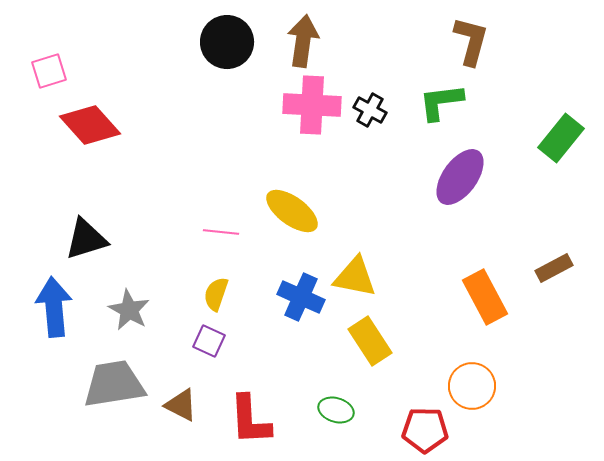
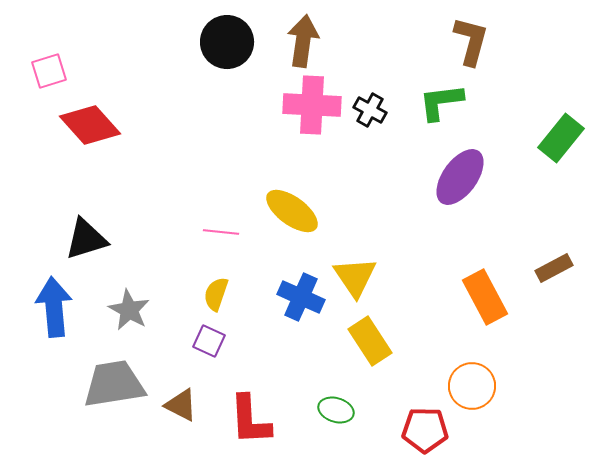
yellow triangle: rotated 45 degrees clockwise
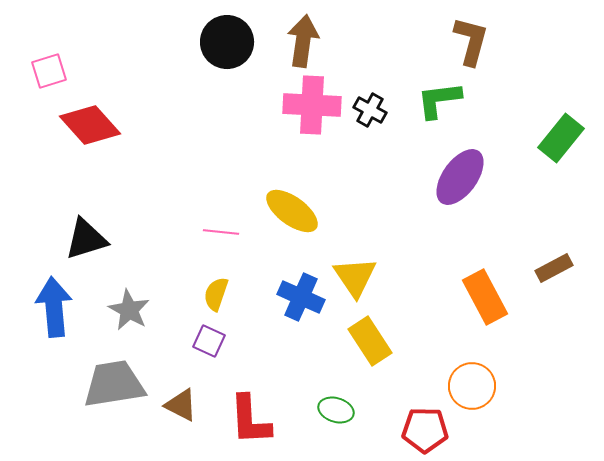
green L-shape: moved 2 px left, 2 px up
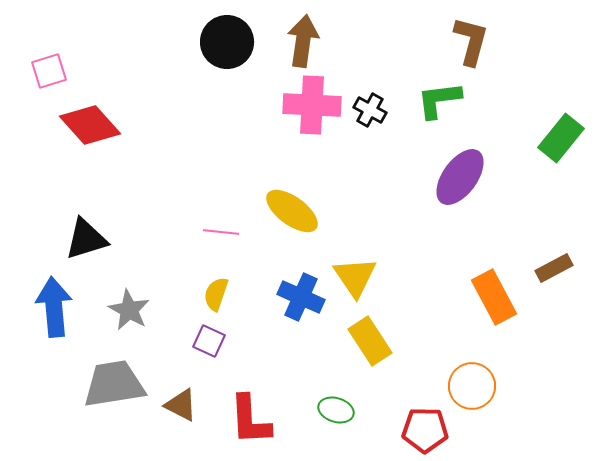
orange rectangle: moved 9 px right
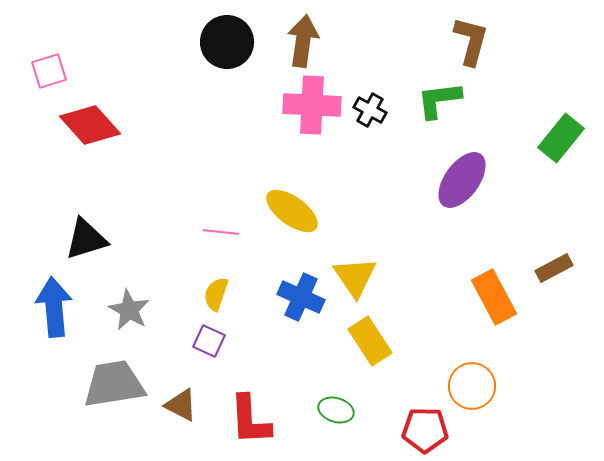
purple ellipse: moved 2 px right, 3 px down
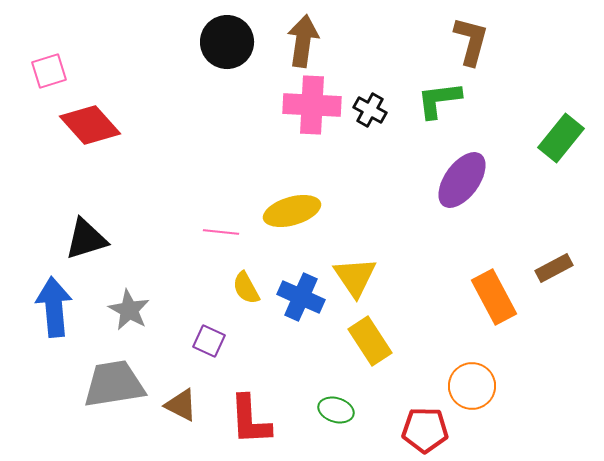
yellow ellipse: rotated 52 degrees counterclockwise
yellow semicircle: moved 30 px right, 6 px up; rotated 48 degrees counterclockwise
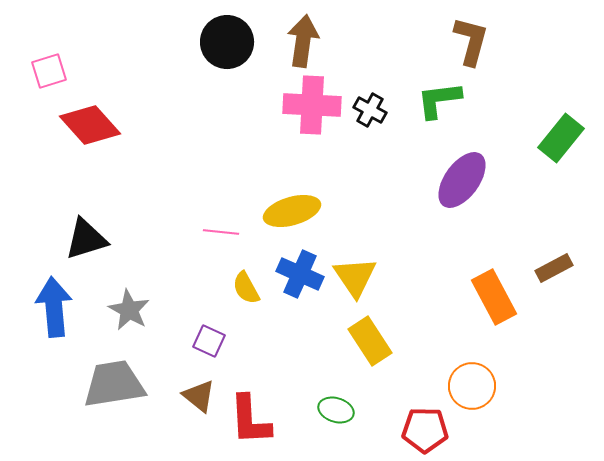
blue cross: moved 1 px left, 23 px up
brown triangle: moved 18 px right, 9 px up; rotated 12 degrees clockwise
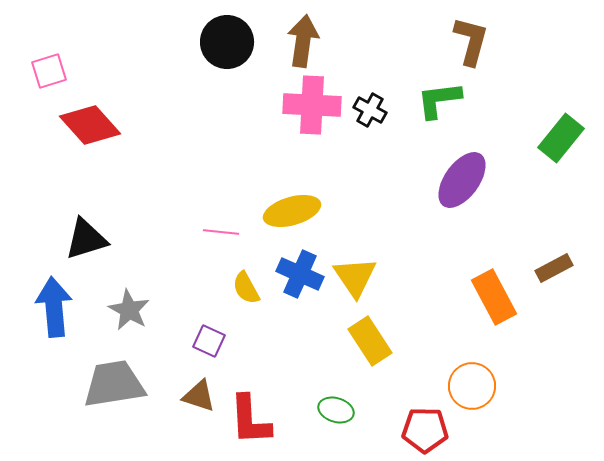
brown triangle: rotated 21 degrees counterclockwise
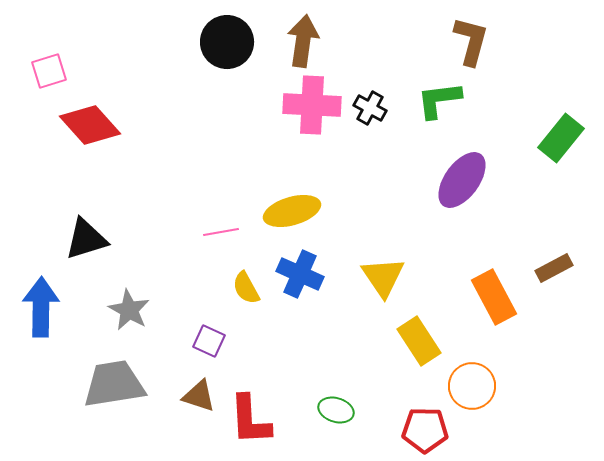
black cross: moved 2 px up
pink line: rotated 16 degrees counterclockwise
yellow triangle: moved 28 px right
blue arrow: moved 13 px left; rotated 6 degrees clockwise
yellow rectangle: moved 49 px right
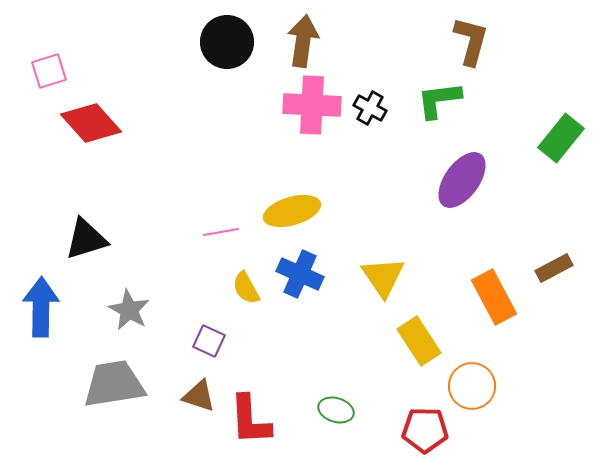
red diamond: moved 1 px right, 2 px up
